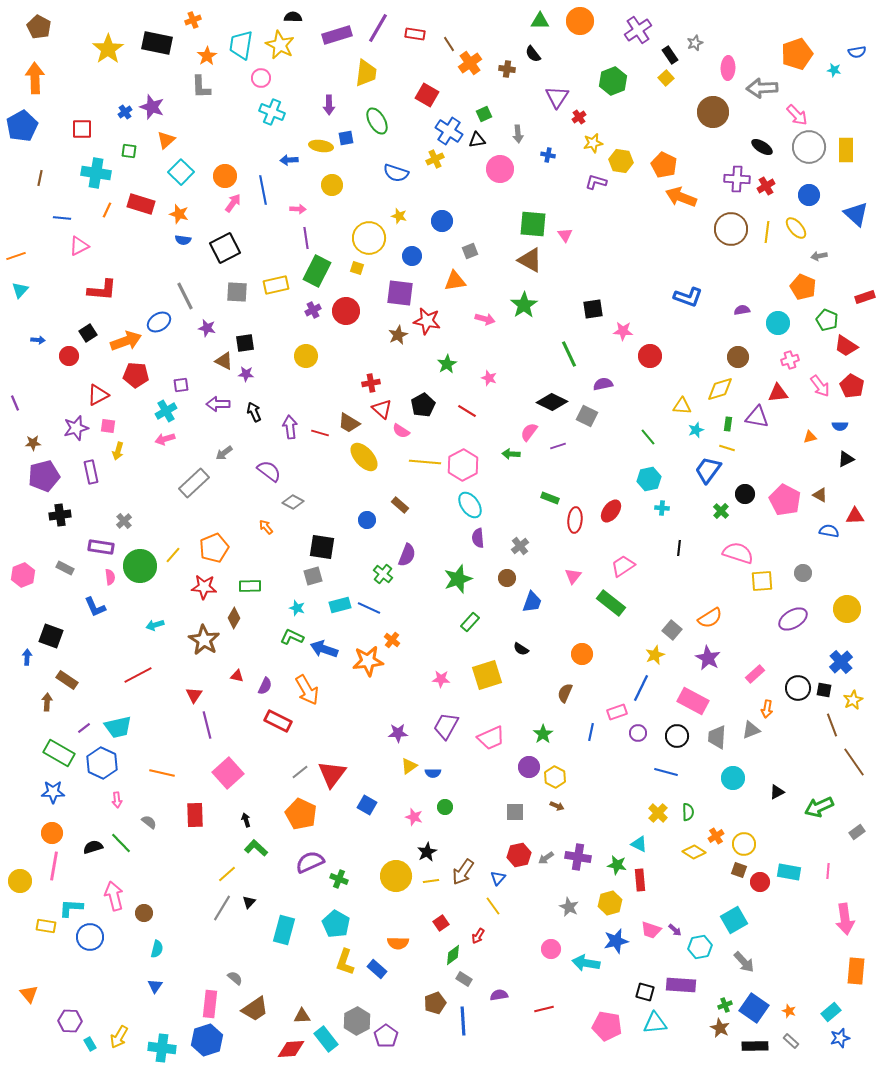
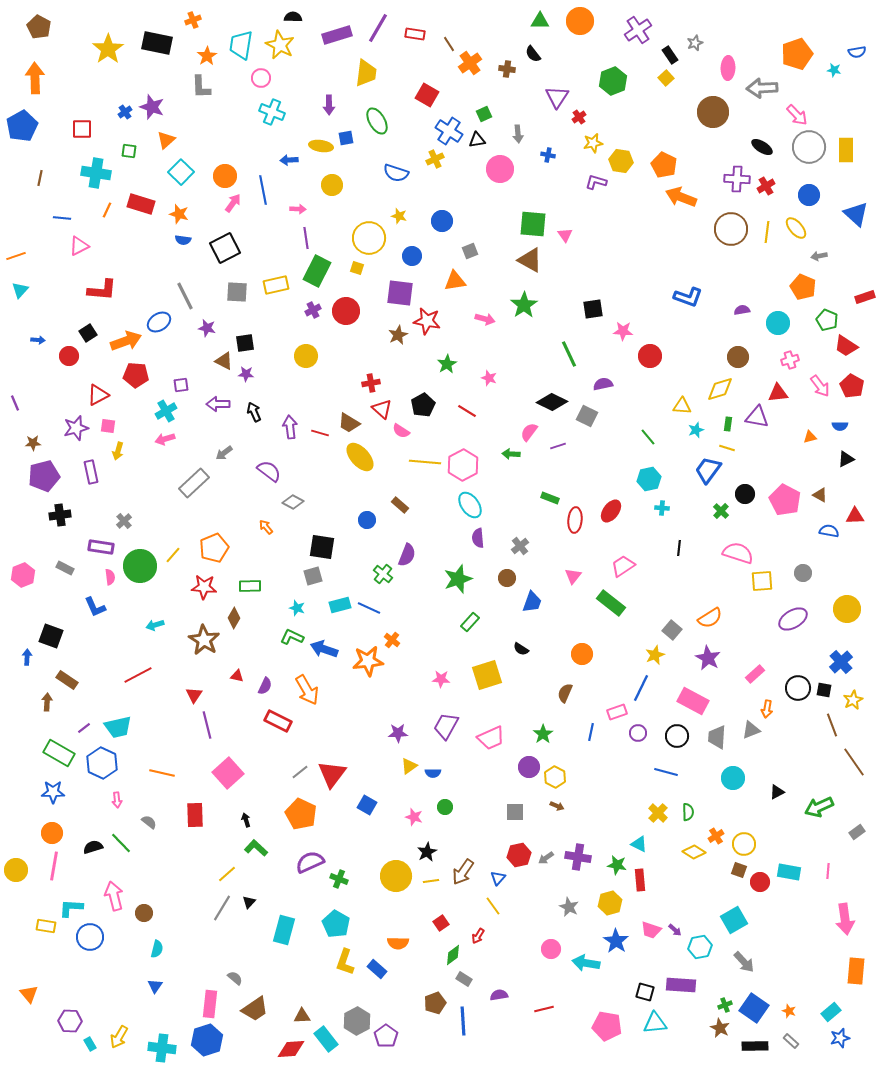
yellow ellipse at (364, 457): moved 4 px left
yellow circle at (20, 881): moved 4 px left, 11 px up
blue star at (616, 941): rotated 25 degrees counterclockwise
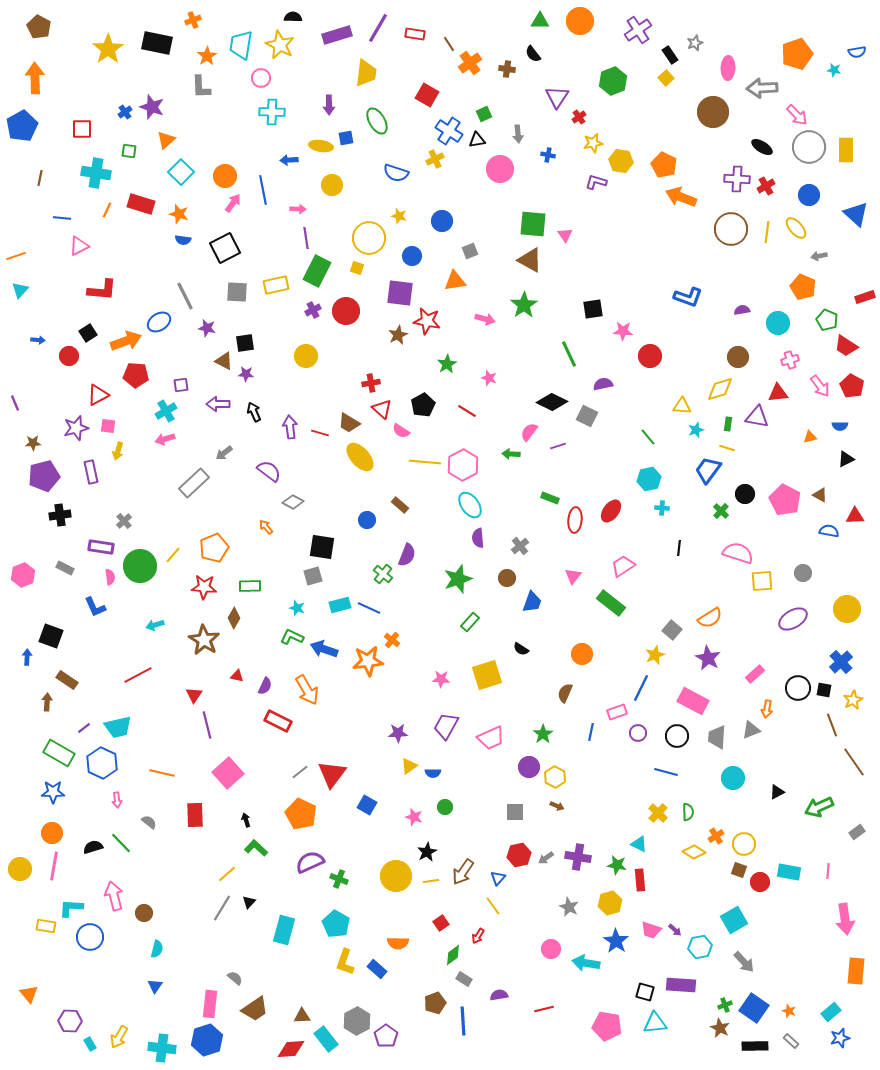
cyan cross at (272, 112): rotated 20 degrees counterclockwise
yellow circle at (16, 870): moved 4 px right, 1 px up
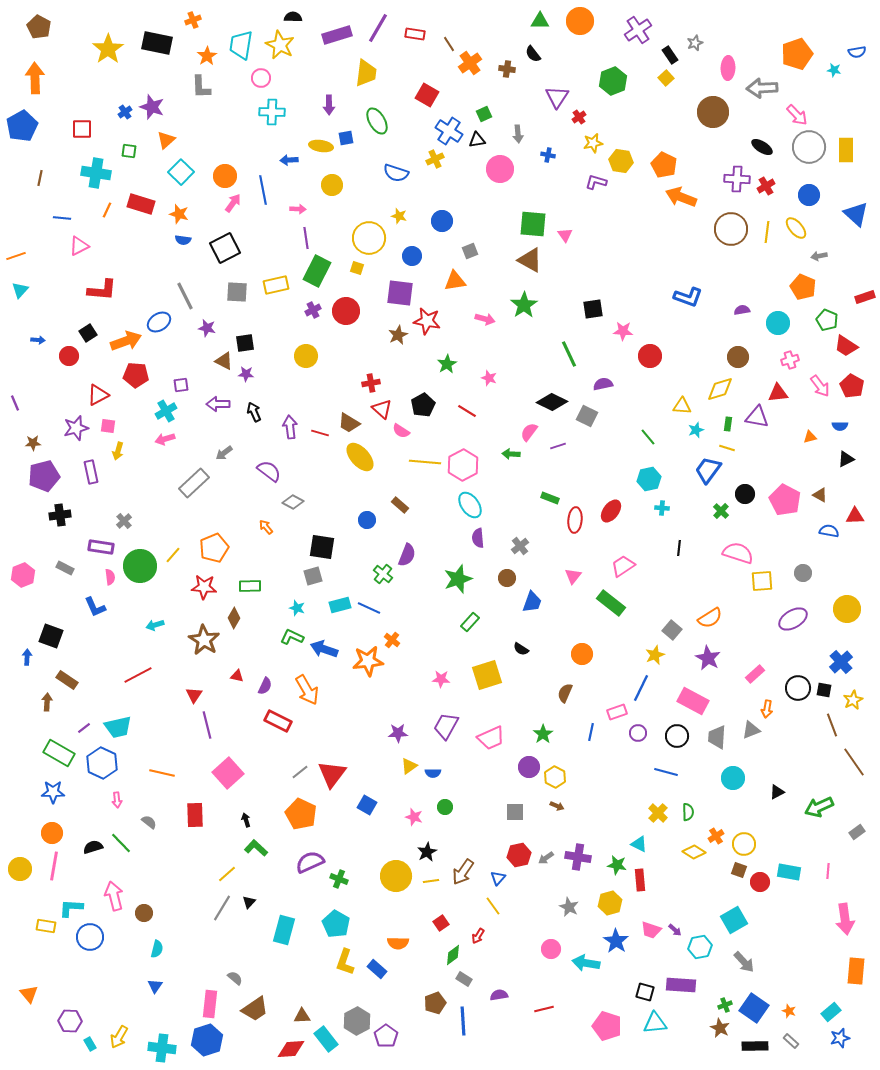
pink pentagon at (607, 1026): rotated 8 degrees clockwise
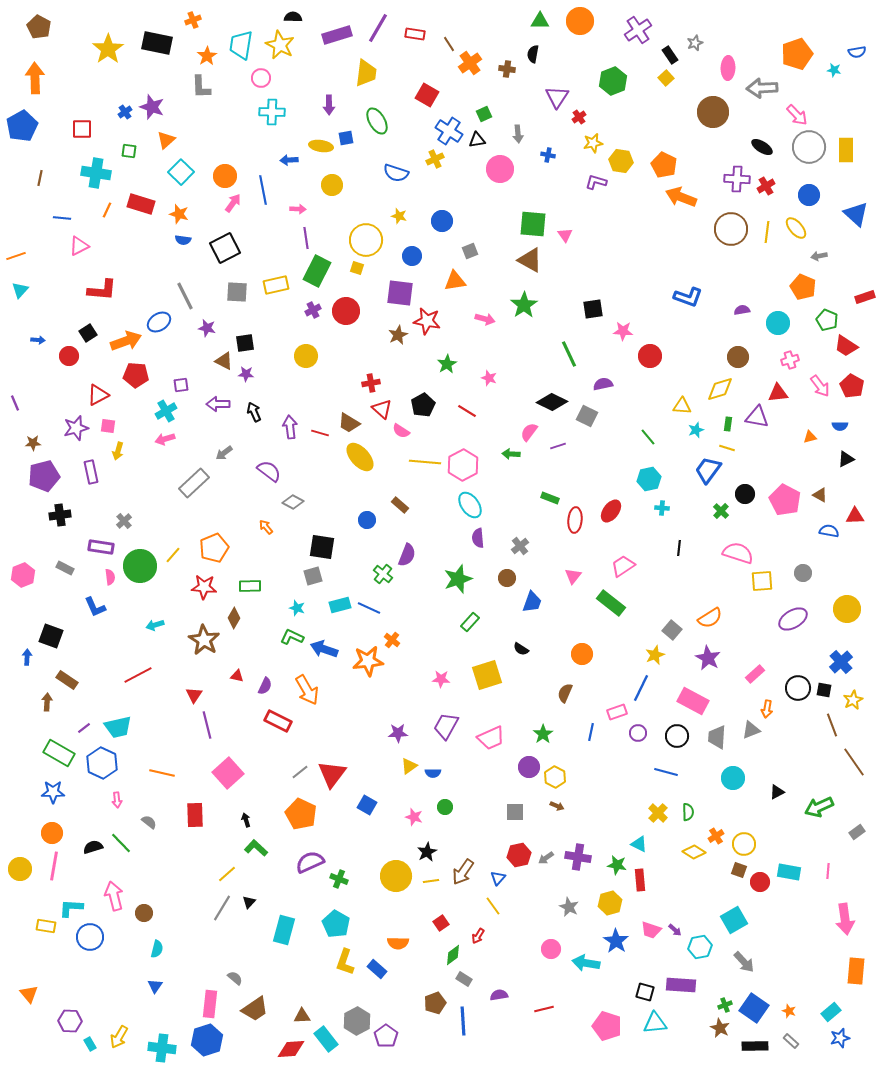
black semicircle at (533, 54): rotated 48 degrees clockwise
yellow circle at (369, 238): moved 3 px left, 2 px down
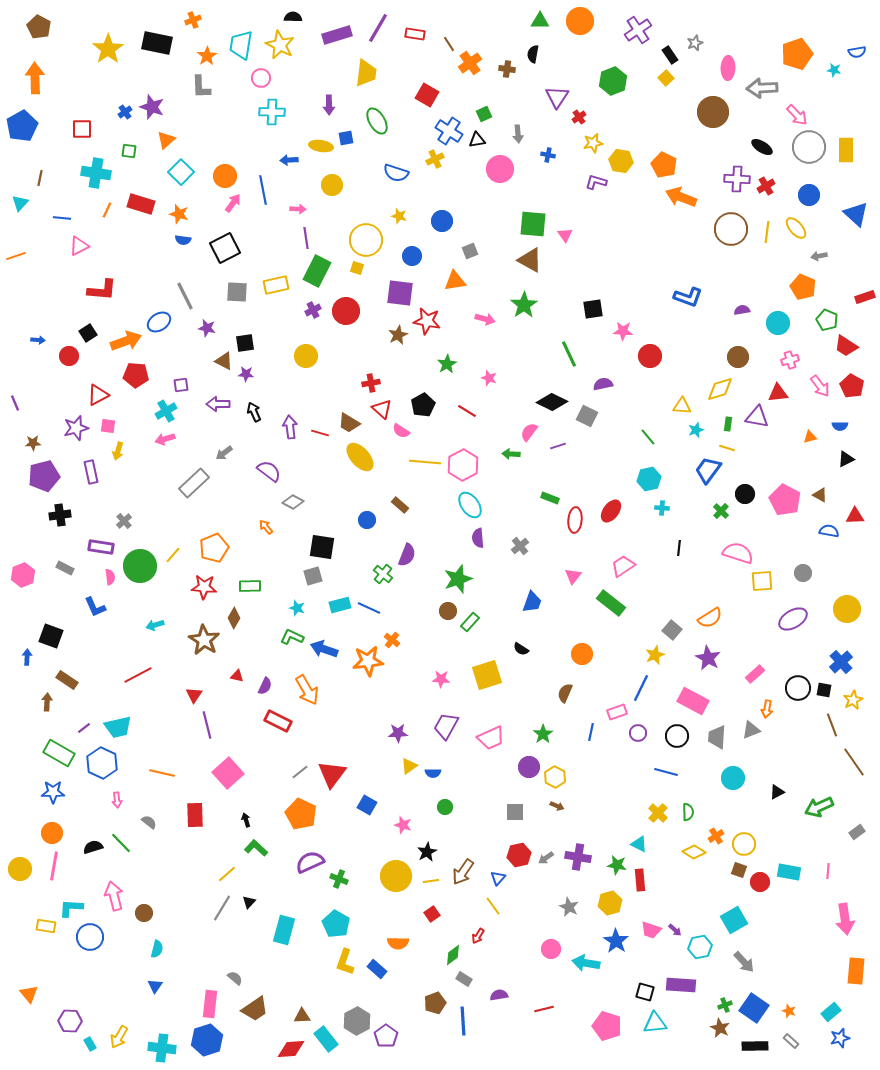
cyan triangle at (20, 290): moved 87 px up
brown circle at (507, 578): moved 59 px left, 33 px down
pink star at (414, 817): moved 11 px left, 8 px down
red square at (441, 923): moved 9 px left, 9 px up
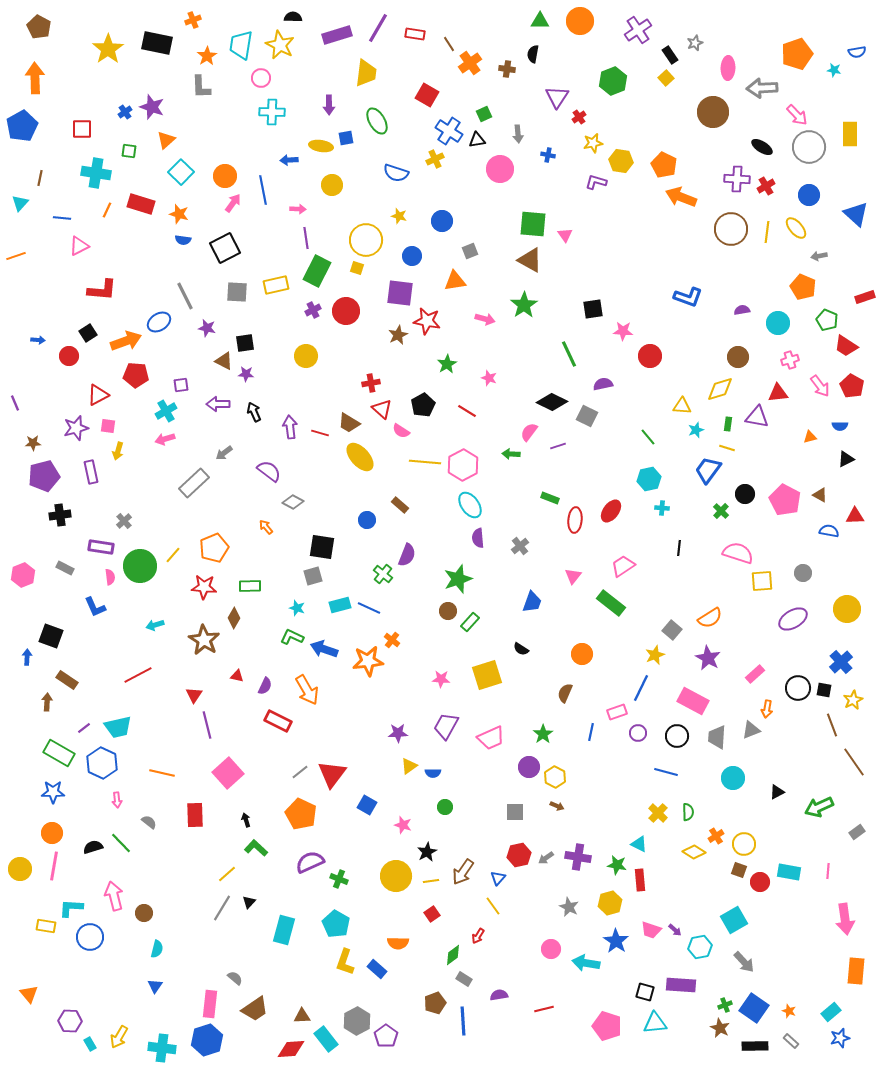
yellow rectangle at (846, 150): moved 4 px right, 16 px up
